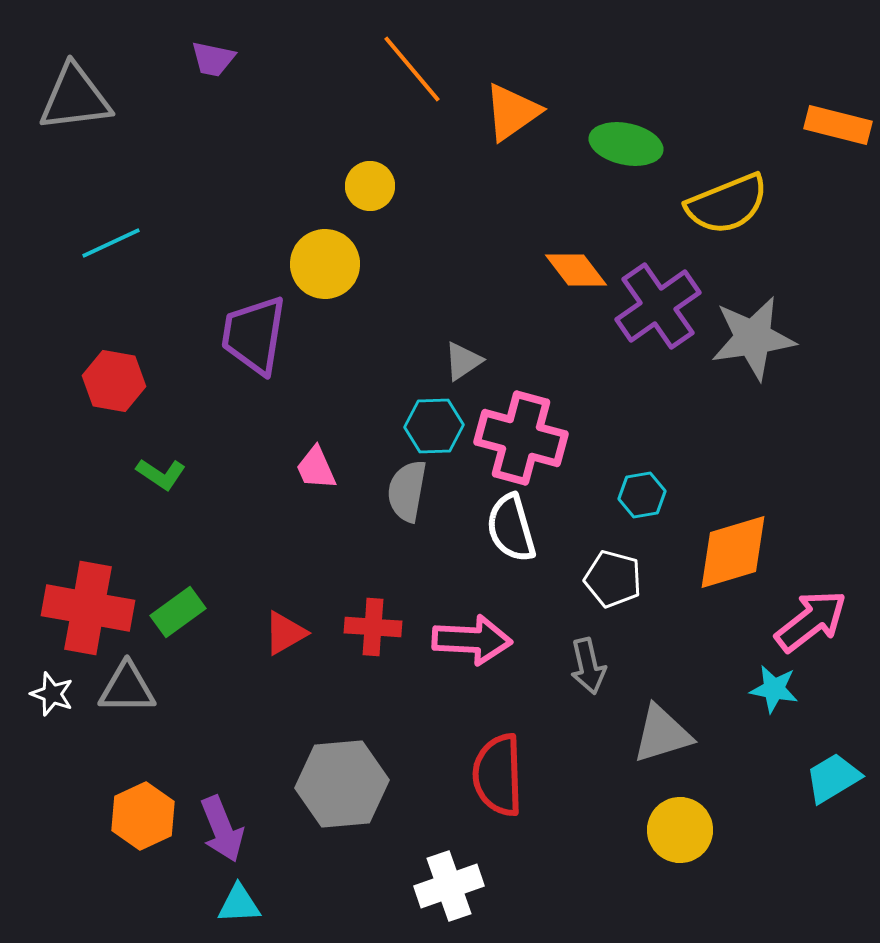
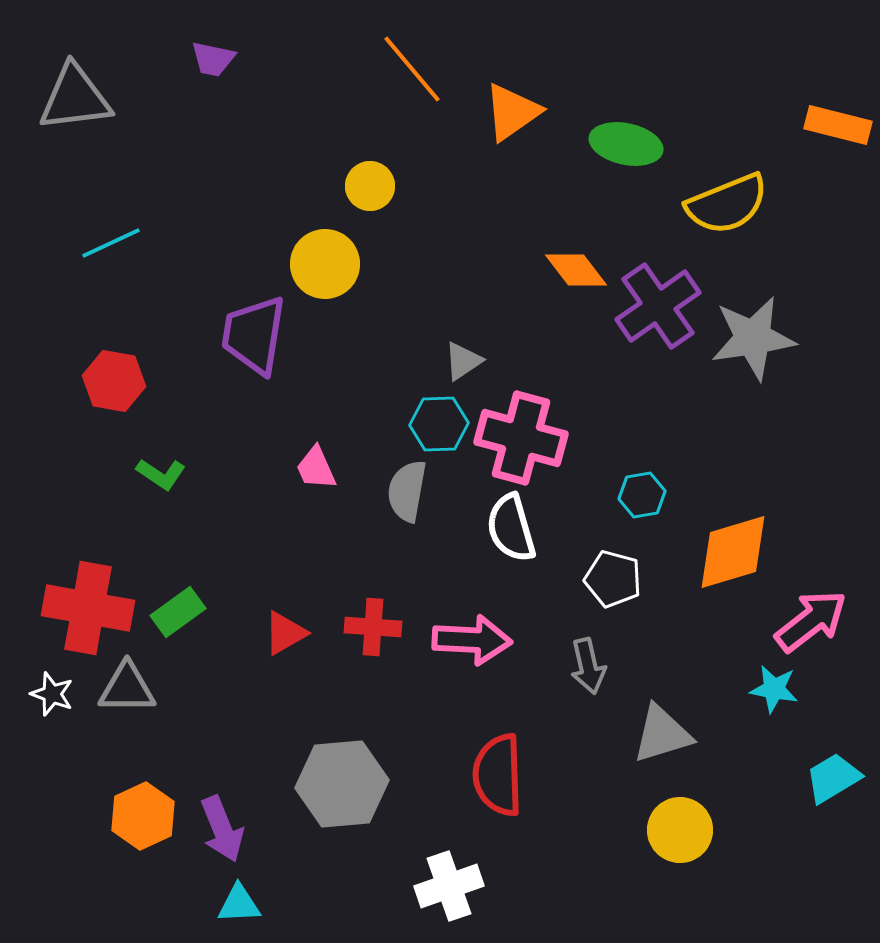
cyan hexagon at (434, 426): moved 5 px right, 2 px up
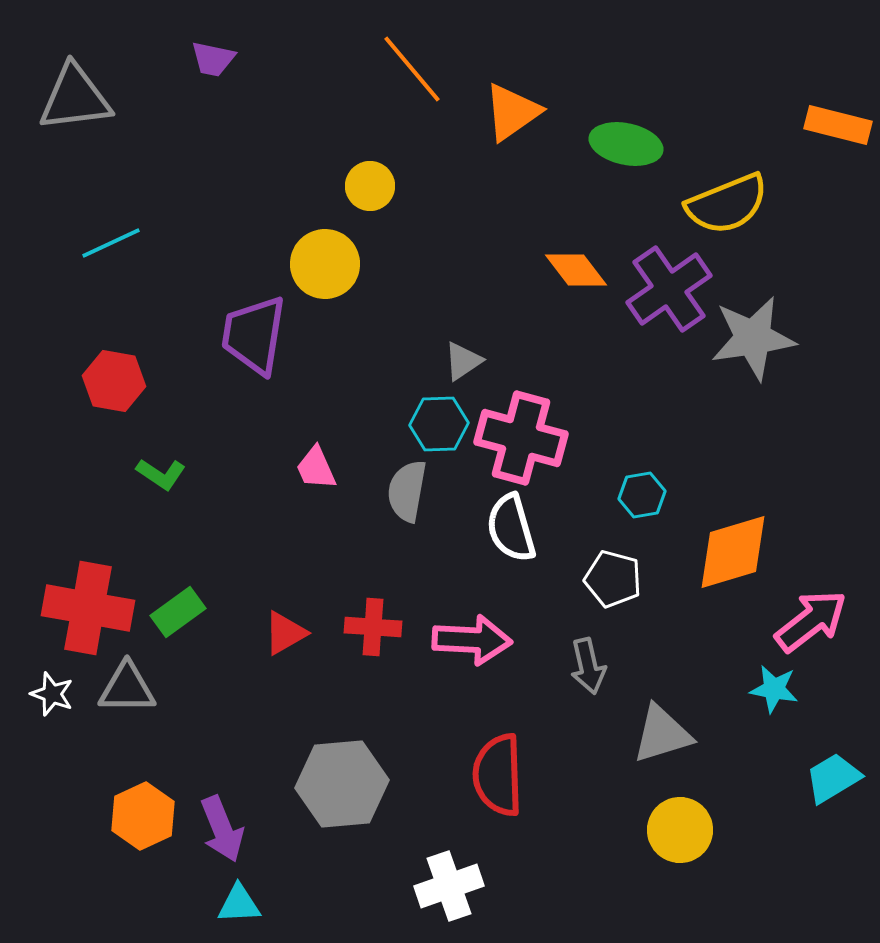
purple cross at (658, 306): moved 11 px right, 17 px up
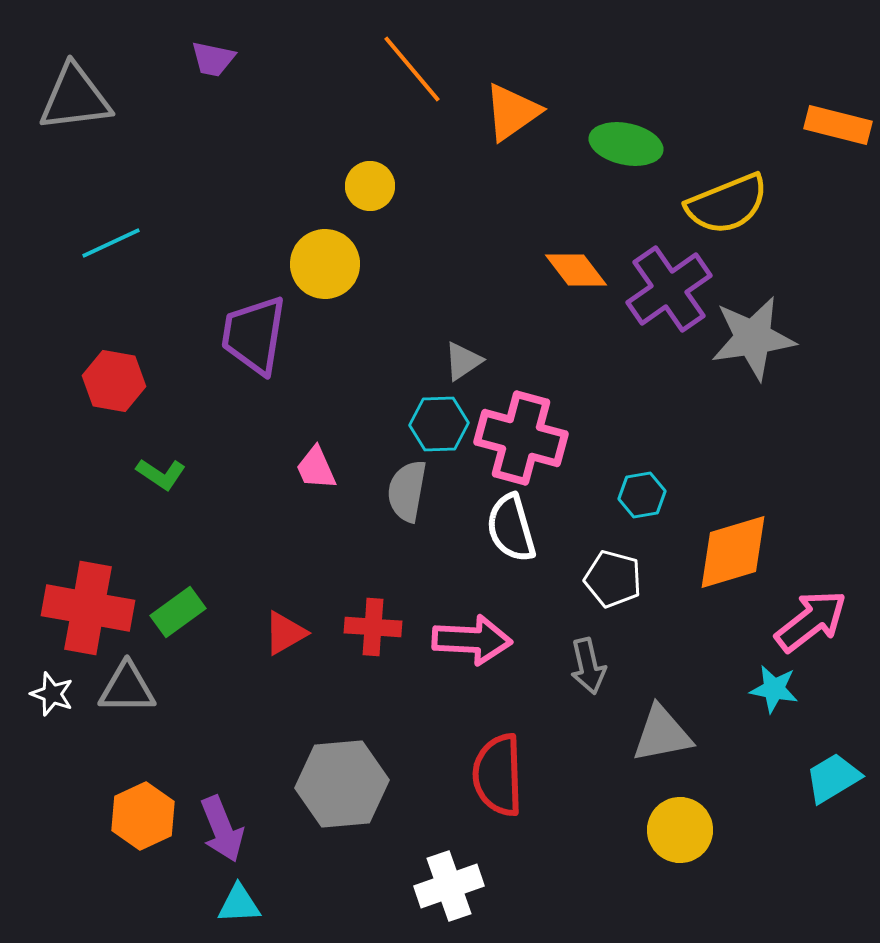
gray triangle at (662, 734): rotated 6 degrees clockwise
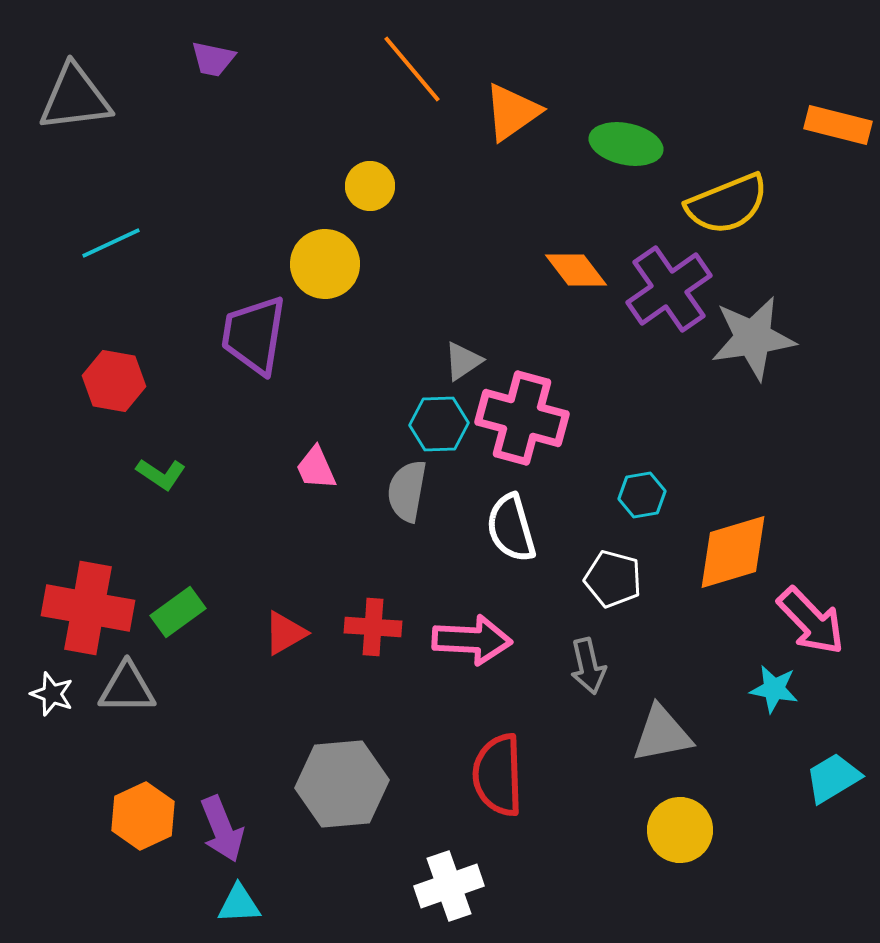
pink cross at (521, 438): moved 1 px right, 20 px up
pink arrow at (811, 621): rotated 84 degrees clockwise
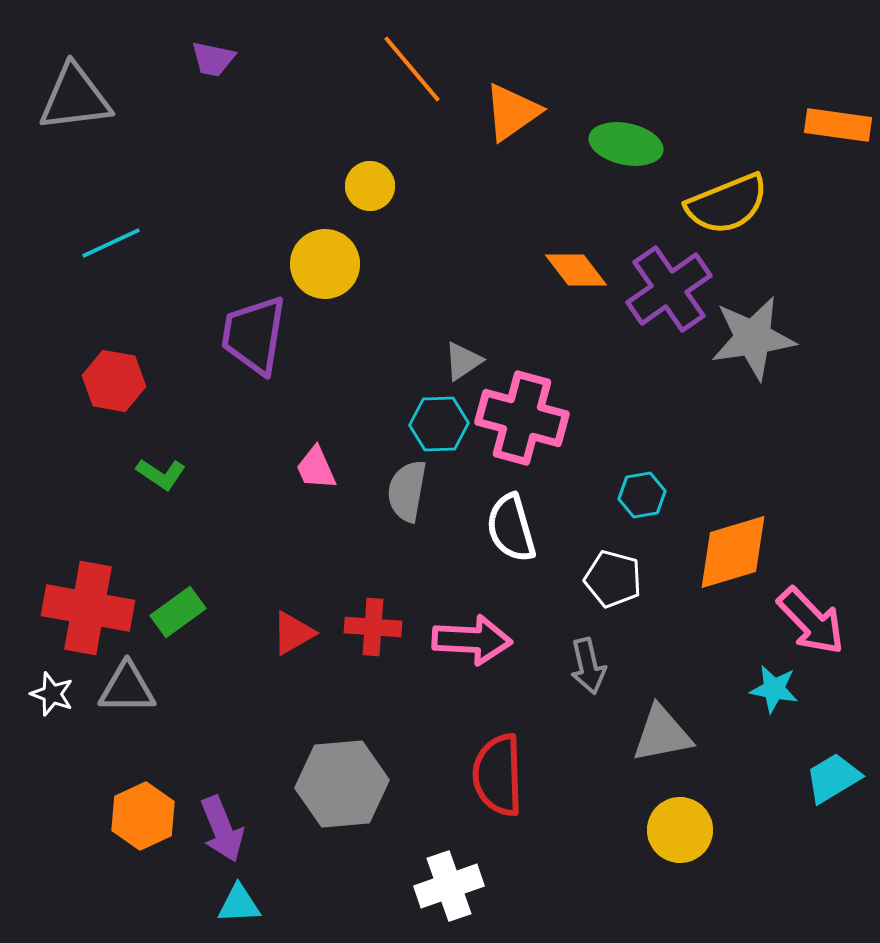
orange rectangle at (838, 125): rotated 6 degrees counterclockwise
red triangle at (285, 633): moved 8 px right
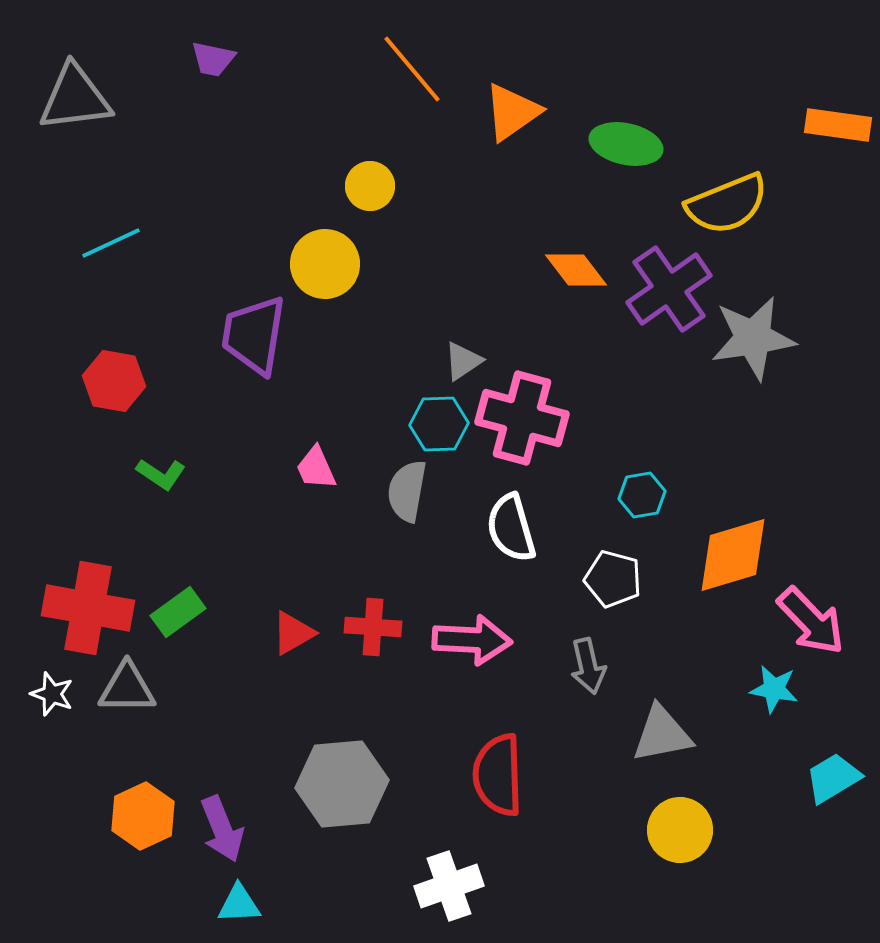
orange diamond at (733, 552): moved 3 px down
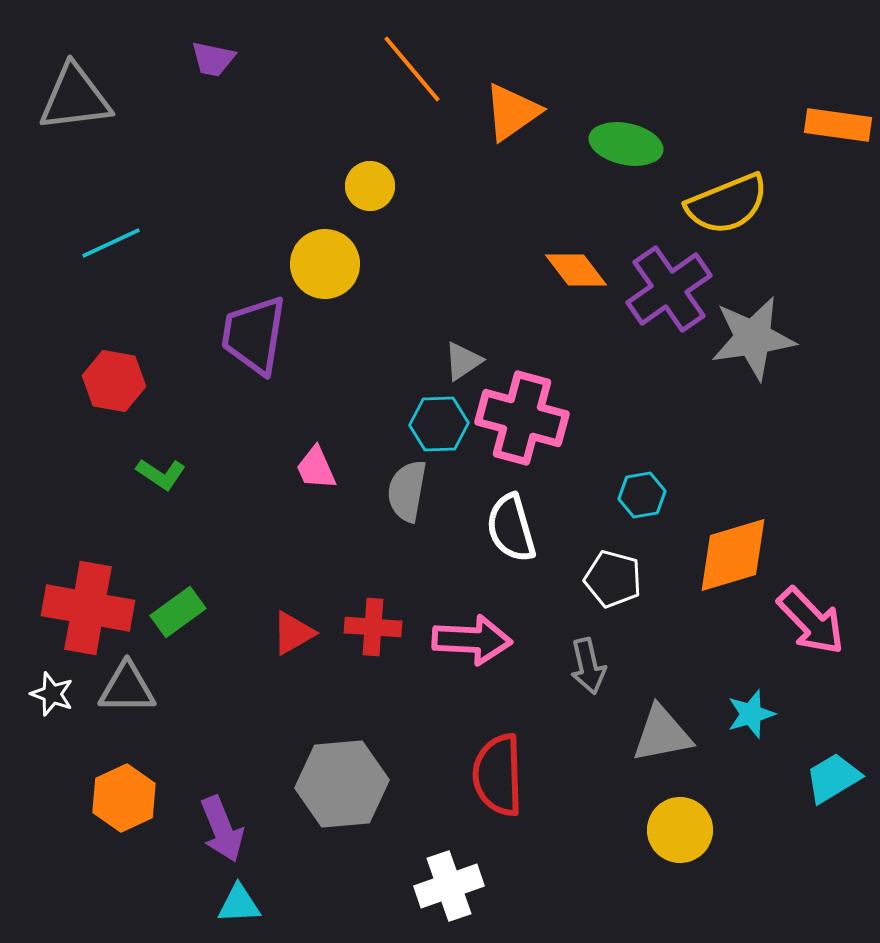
cyan star at (774, 689): moved 23 px left, 25 px down; rotated 27 degrees counterclockwise
orange hexagon at (143, 816): moved 19 px left, 18 px up
